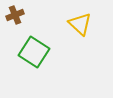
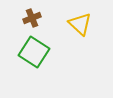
brown cross: moved 17 px right, 3 px down
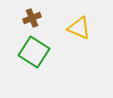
yellow triangle: moved 1 px left, 4 px down; rotated 20 degrees counterclockwise
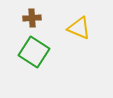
brown cross: rotated 18 degrees clockwise
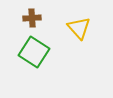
yellow triangle: rotated 25 degrees clockwise
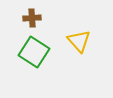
yellow triangle: moved 13 px down
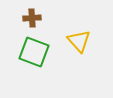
green square: rotated 12 degrees counterclockwise
